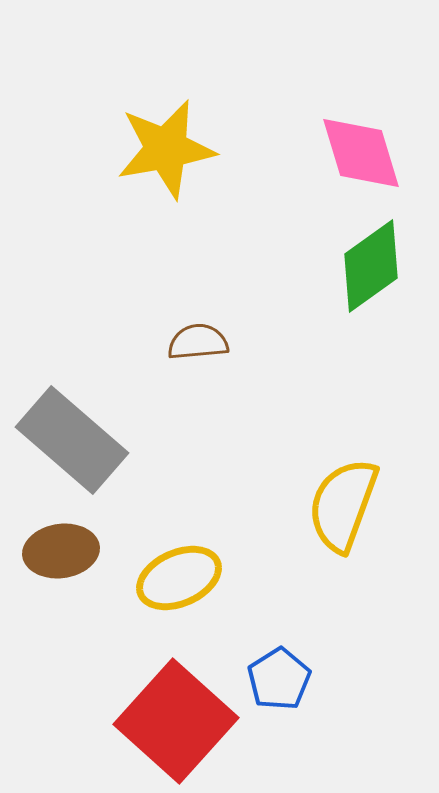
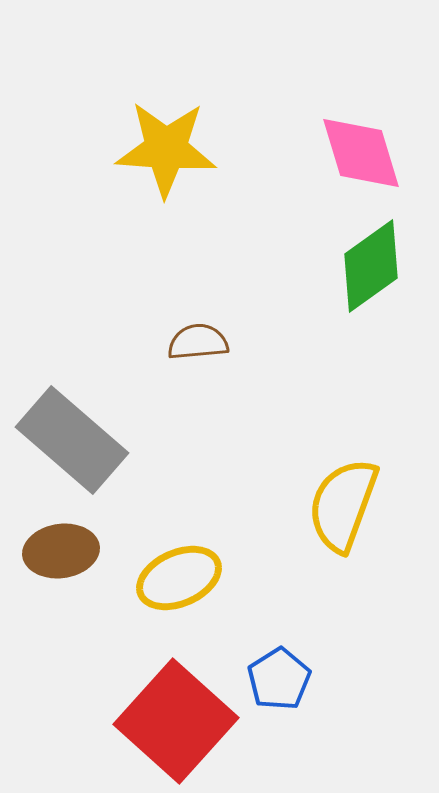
yellow star: rotated 14 degrees clockwise
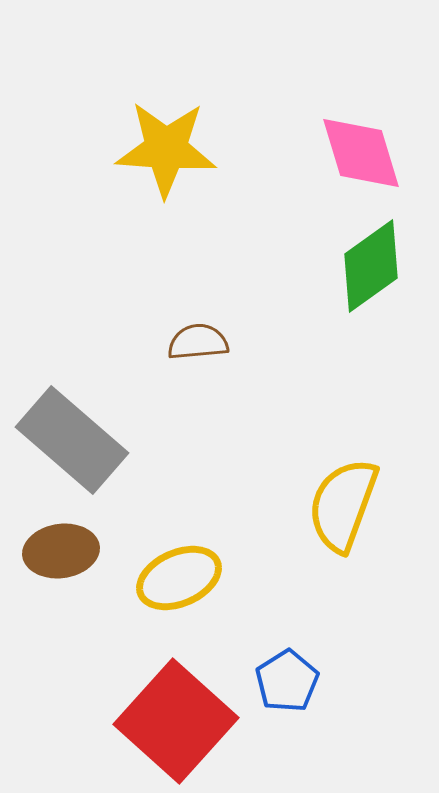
blue pentagon: moved 8 px right, 2 px down
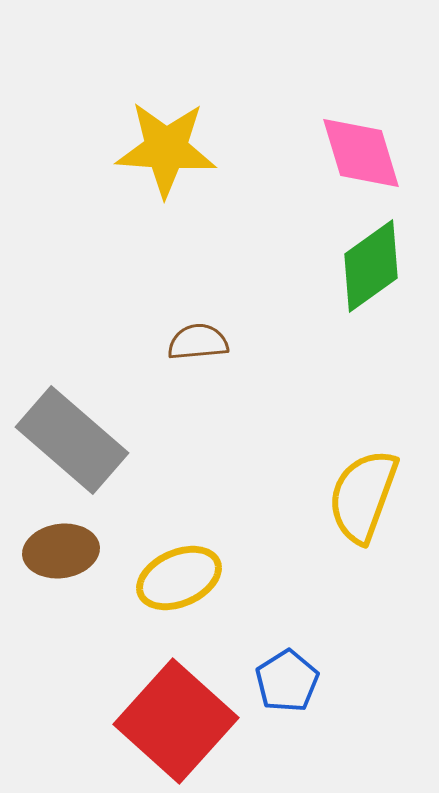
yellow semicircle: moved 20 px right, 9 px up
